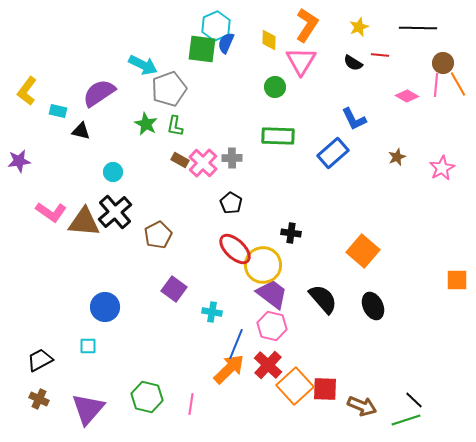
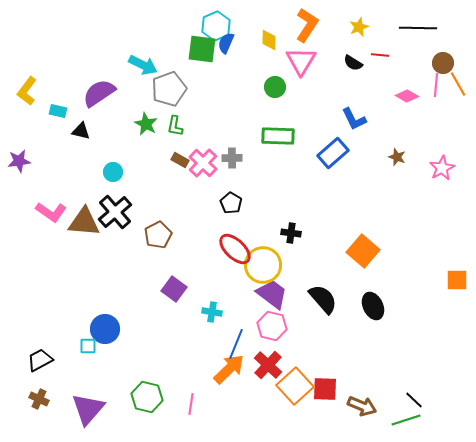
brown star at (397, 157): rotated 30 degrees counterclockwise
blue circle at (105, 307): moved 22 px down
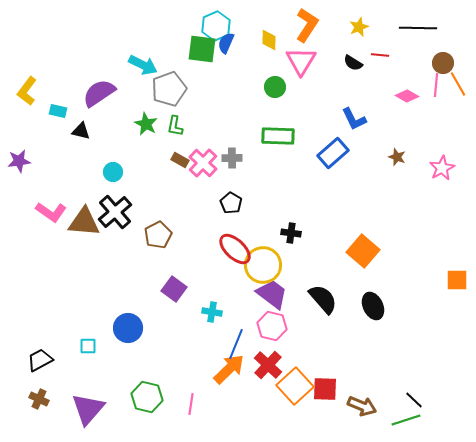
blue circle at (105, 329): moved 23 px right, 1 px up
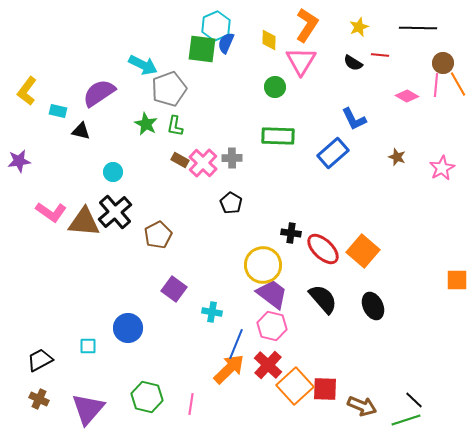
red ellipse at (235, 249): moved 88 px right
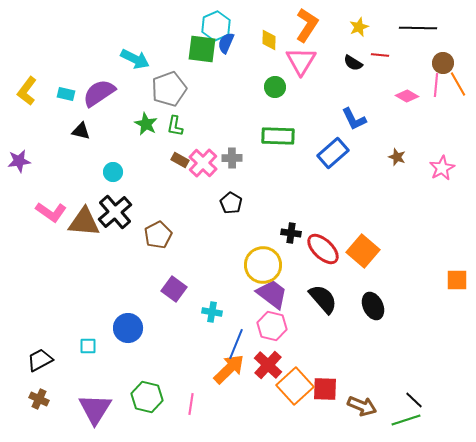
cyan arrow at (143, 65): moved 8 px left, 6 px up
cyan rectangle at (58, 111): moved 8 px right, 17 px up
purple triangle at (88, 409): moved 7 px right; rotated 9 degrees counterclockwise
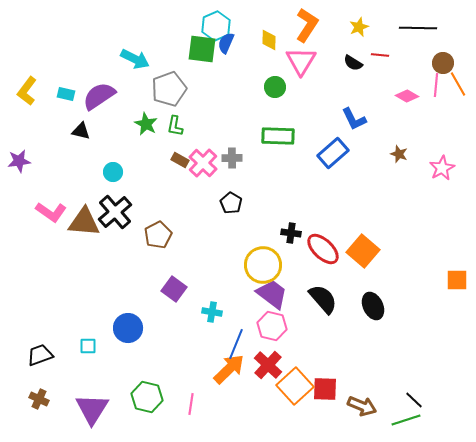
purple semicircle at (99, 93): moved 3 px down
brown star at (397, 157): moved 2 px right, 3 px up
black trapezoid at (40, 360): moved 5 px up; rotated 8 degrees clockwise
purple triangle at (95, 409): moved 3 px left
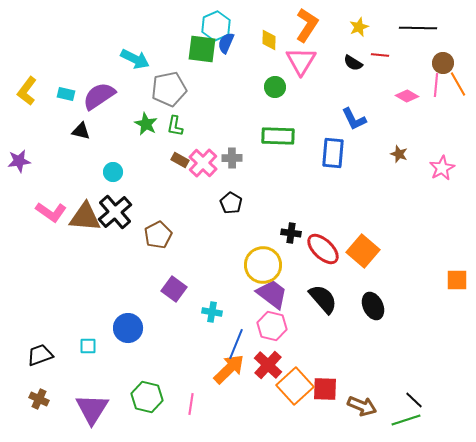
gray pentagon at (169, 89): rotated 8 degrees clockwise
blue rectangle at (333, 153): rotated 44 degrees counterclockwise
brown triangle at (84, 222): moved 1 px right, 5 px up
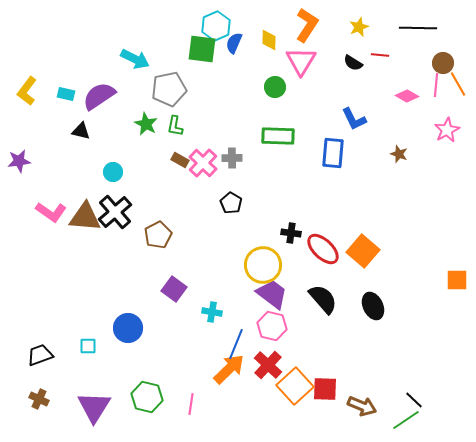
blue semicircle at (226, 43): moved 8 px right
pink star at (442, 168): moved 5 px right, 38 px up
purple triangle at (92, 409): moved 2 px right, 2 px up
green line at (406, 420): rotated 16 degrees counterclockwise
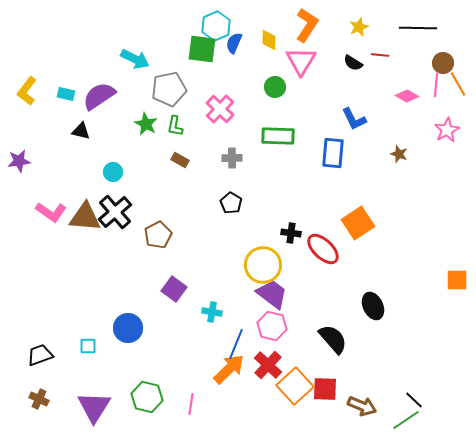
pink cross at (203, 163): moved 17 px right, 54 px up
orange square at (363, 251): moved 5 px left, 28 px up; rotated 16 degrees clockwise
black semicircle at (323, 299): moved 10 px right, 40 px down
